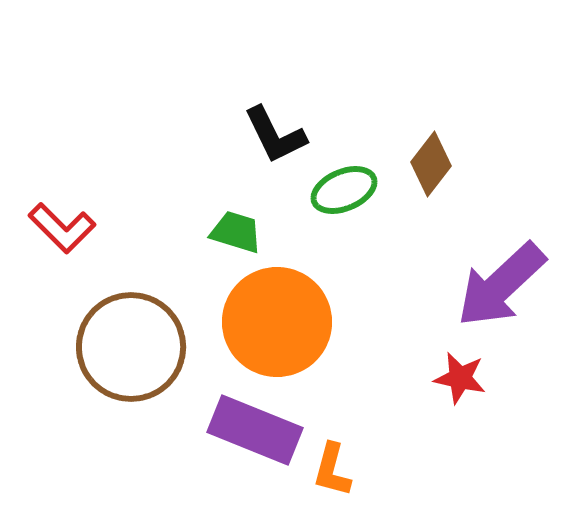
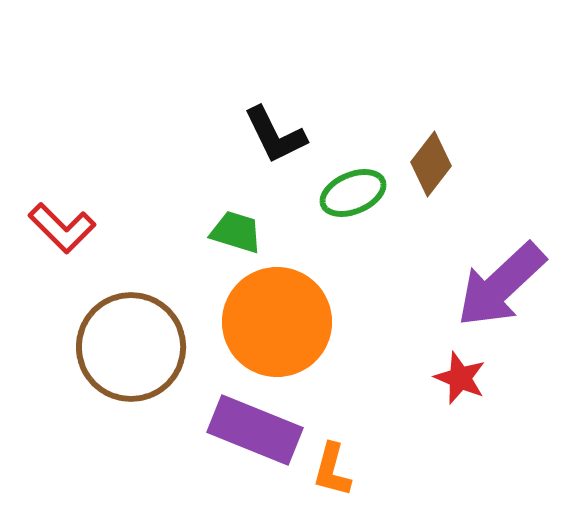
green ellipse: moved 9 px right, 3 px down
red star: rotated 10 degrees clockwise
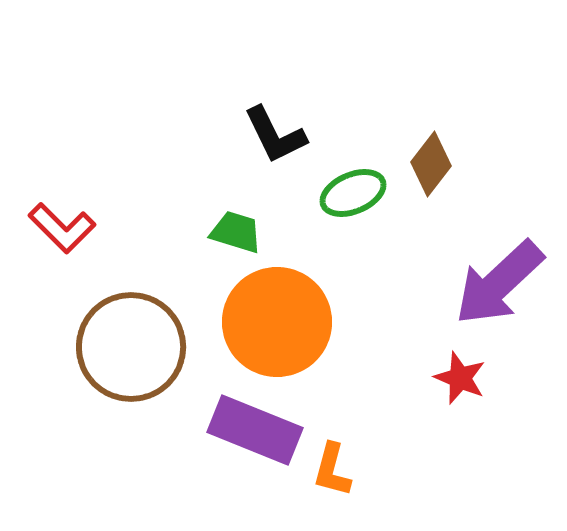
purple arrow: moved 2 px left, 2 px up
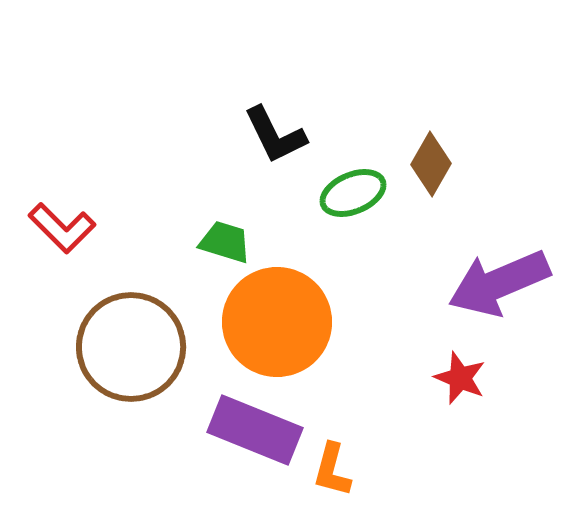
brown diamond: rotated 8 degrees counterclockwise
green trapezoid: moved 11 px left, 10 px down
purple arrow: rotated 20 degrees clockwise
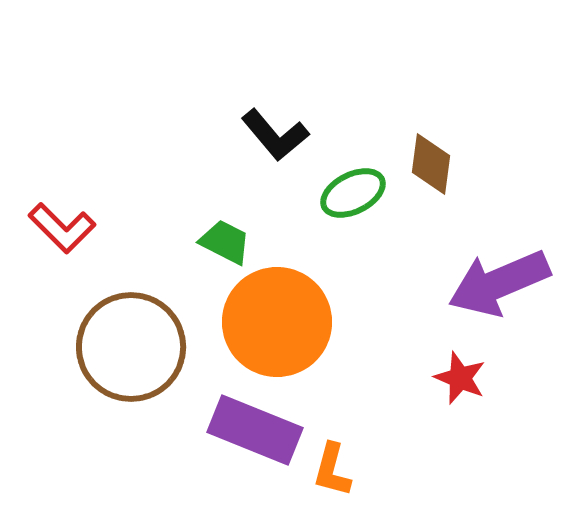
black L-shape: rotated 14 degrees counterclockwise
brown diamond: rotated 22 degrees counterclockwise
green ellipse: rotated 4 degrees counterclockwise
green trapezoid: rotated 10 degrees clockwise
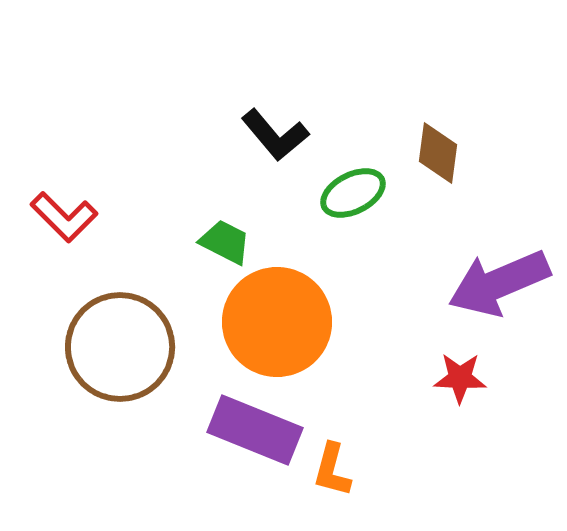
brown diamond: moved 7 px right, 11 px up
red L-shape: moved 2 px right, 11 px up
brown circle: moved 11 px left
red star: rotated 20 degrees counterclockwise
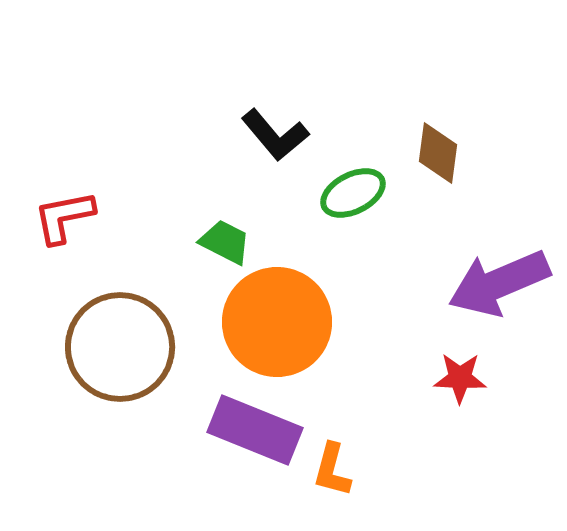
red L-shape: rotated 124 degrees clockwise
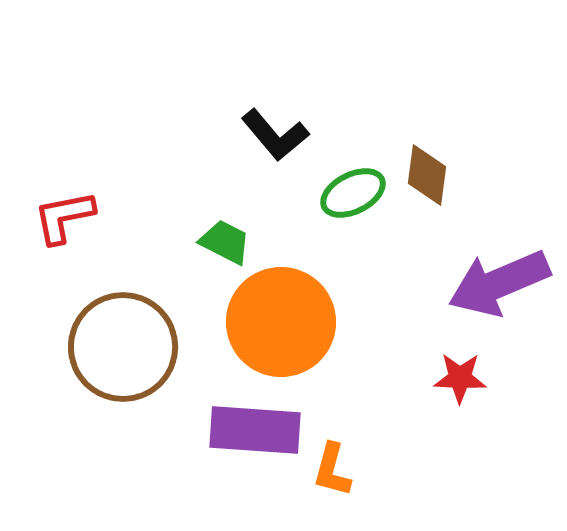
brown diamond: moved 11 px left, 22 px down
orange circle: moved 4 px right
brown circle: moved 3 px right
purple rectangle: rotated 18 degrees counterclockwise
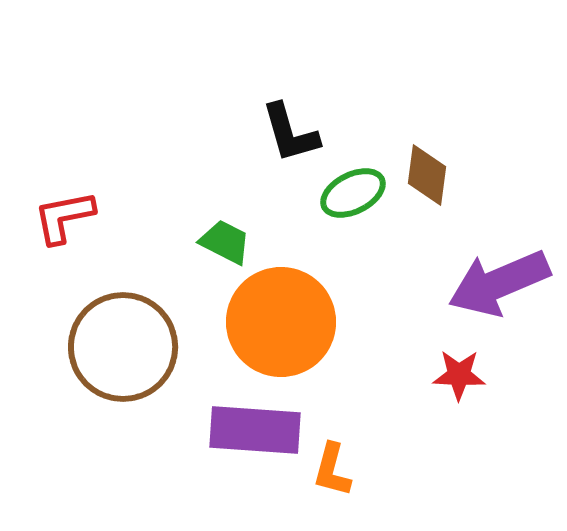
black L-shape: moved 15 px right, 2 px up; rotated 24 degrees clockwise
red star: moved 1 px left, 3 px up
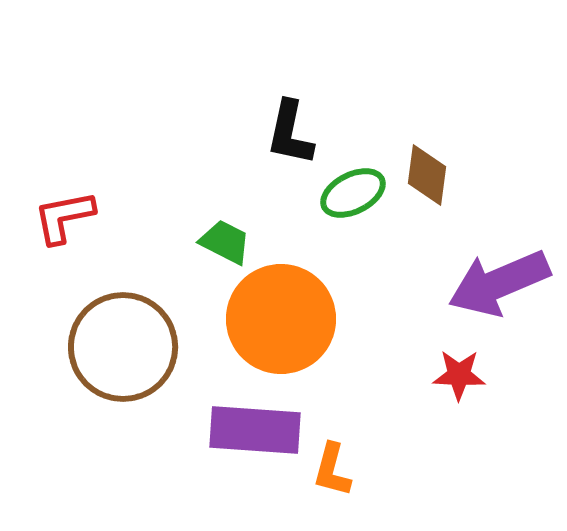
black L-shape: rotated 28 degrees clockwise
orange circle: moved 3 px up
